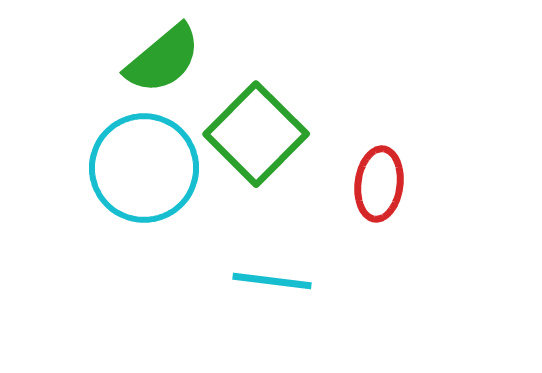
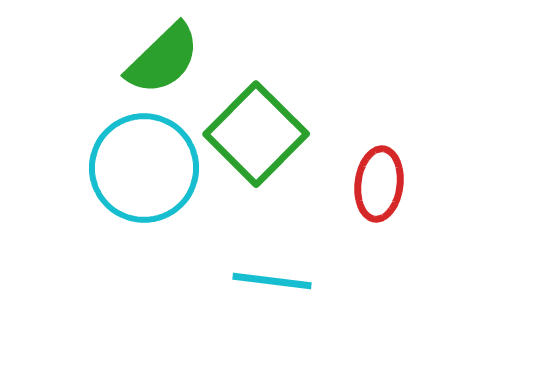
green semicircle: rotated 4 degrees counterclockwise
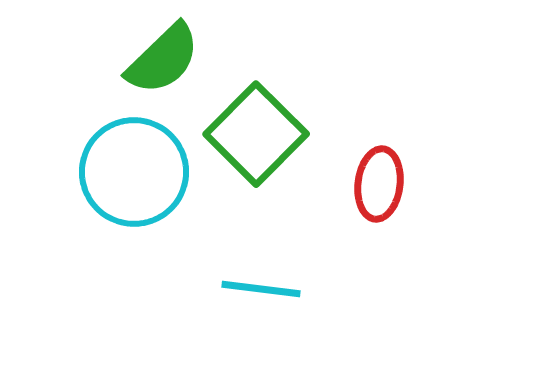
cyan circle: moved 10 px left, 4 px down
cyan line: moved 11 px left, 8 px down
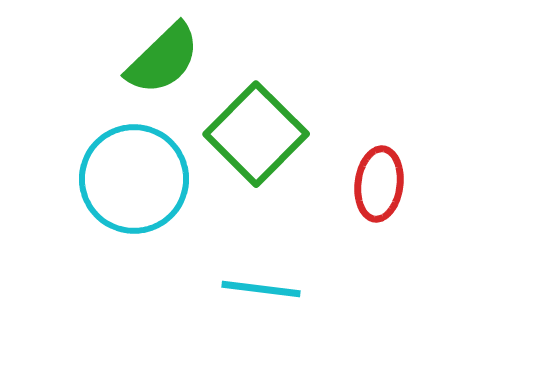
cyan circle: moved 7 px down
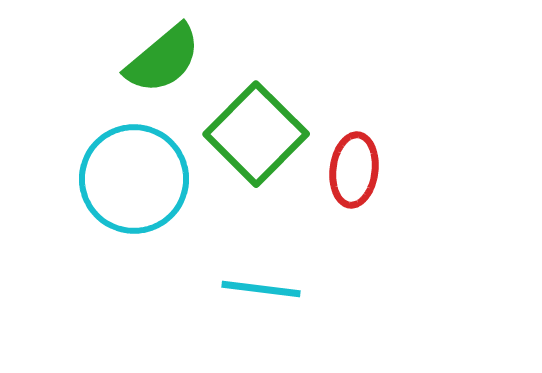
green semicircle: rotated 4 degrees clockwise
red ellipse: moved 25 px left, 14 px up
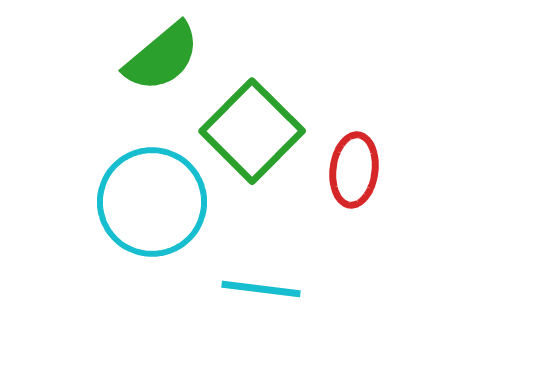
green semicircle: moved 1 px left, 2 px up
green square: moved 4 px left, 3 px up
cyan circle: moved 18 px right, 23 px down
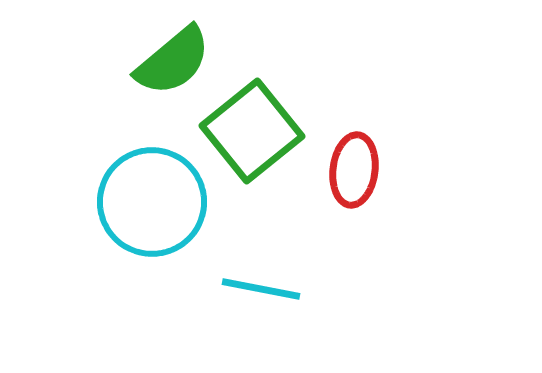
green semicircle: moved 11 px right, 4 px down
green square: rotated 6 degrees clockwise
cyan line: rotated 4 degrees clockwise
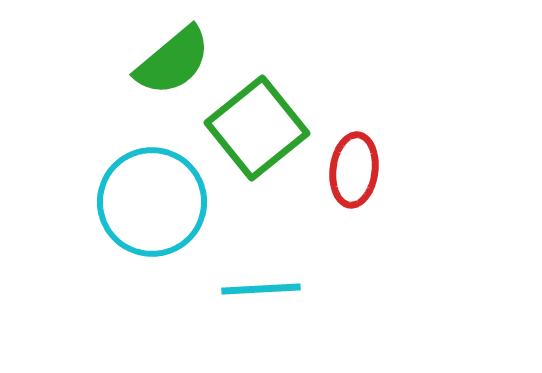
green square: moved 5 px right, 3 px up
cyan line: rotated 14 degrees counterclockwise
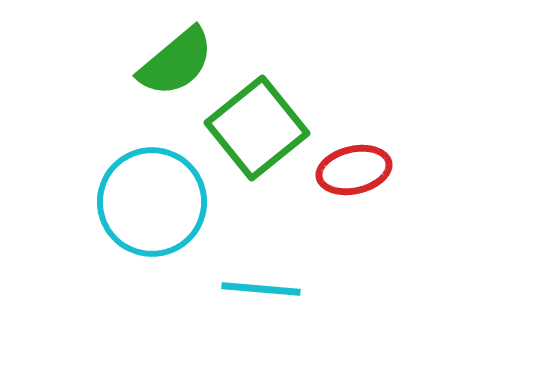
green semicircle: moved 3 px right, 1 px down
red ellipse: rotated 70 degrees clockwise
cyan line: rotated 8 degrees clockwise
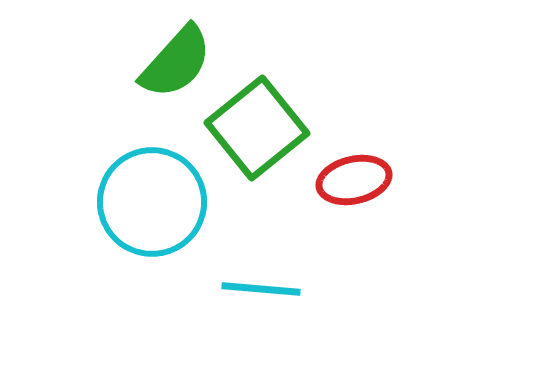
green semicircle: rotated 8 degrees counterclockwise
red ellipse: moved 10 px down
